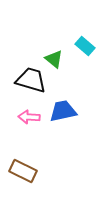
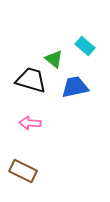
blue trapezoid: moved 12 px right, 24 px up
pink arrow: moved 1 px right, 6 px down
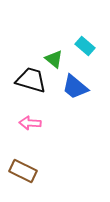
blue trapezoid: rotated 128 degrees counterclockwise
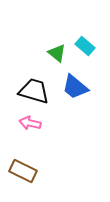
green triangle: moved 3 px right, 6 px up
black trapezoid: moved 3 px right, 11 px down
pink arrow: rotated 10 degrees clockwise
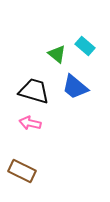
green triangle: moved 1 px down
brown rectangle: moved 1 px left
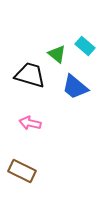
black trapezoid: moved 4 px left, 16 px up
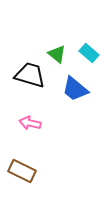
cyan rectangle: moved 4 px right, 7 px down
blue trapezoid: moved 2 px down
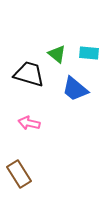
cyan rectangle: rotated 36 degrees counterclockwise
black trapezoid: moved 1 px left, 1 px up
pink arrow: moved 1 px left
brown rectangle: moved 3 px left, 3 px down; rotated 32 degrees clockwise
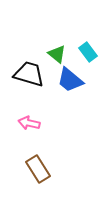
cyan rectangle: moved 1 px left, 1 px up; rotated 48 degrees clockwise
blue trapezoid: moved 5 px left, 9 px up
brown rectangle: moved 19 px right, 5 px up
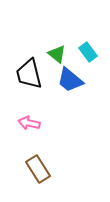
black trapezoid: rotated 120 degrees counterclockwise
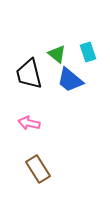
cyan rectangle: rotated 18 degrees clockwise
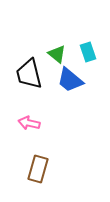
brown rectangle: rotated 48 degrees clockwise
